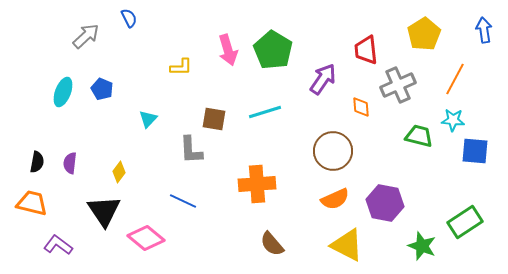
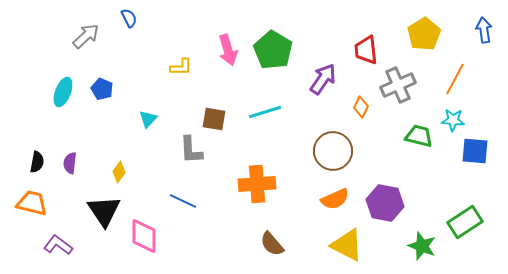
orange diamond: rotated 30 degrees clockwise
pink diamond: moved 2 px left, 2 px up; rotated 51 degrees clockwise
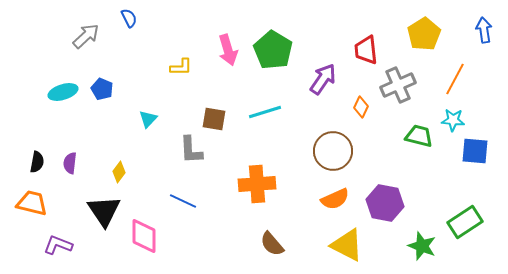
cyan ellipse: rotated 52 degrees clockwise
purple L-shape: rotated 16 degrees counterclockwise
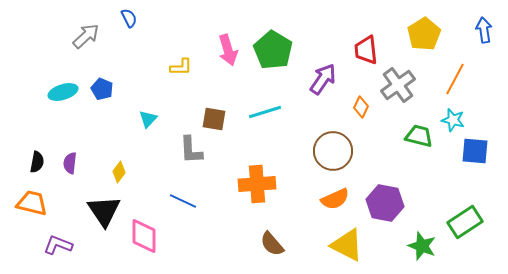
gray cross: rotated 12 degrees counterclockwise
cyan star: rotated 10 degrees clockwise
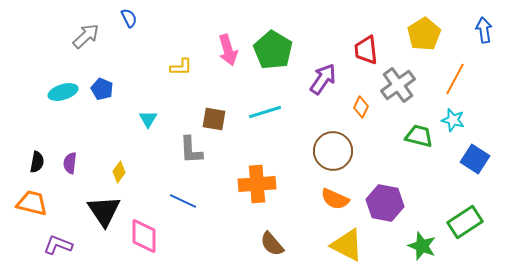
cyan triangle: rotated 12 degrees counterclockwise
blue square: moved 8 px down; rotated 28 degrees clockwise
orange semicircle: rotated 48 degrees clockwise
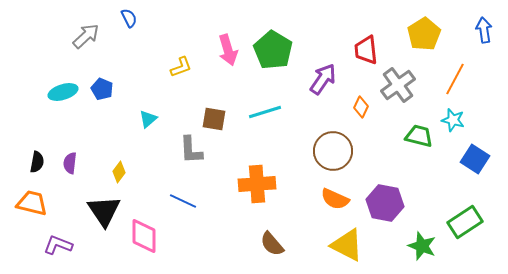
yellow L-shape: rotated 20 degrees counterclockwise
cyan triangle: rotated 18 degrees clockwise
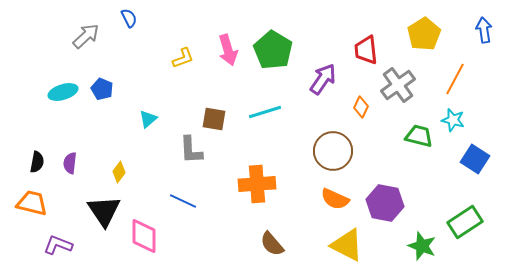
yellow L-shape: moved 2 px right, 9 px up
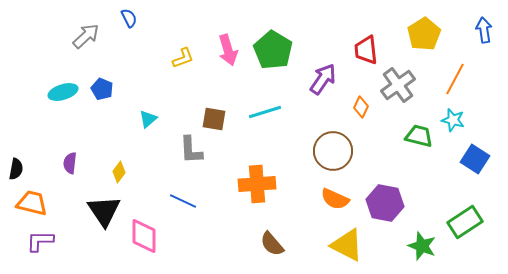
black semicircle: moved 21 px left, 7 px down
purple L-shape: moved 18 px left, 4 px up; rotated 20 degrees counterclockwise
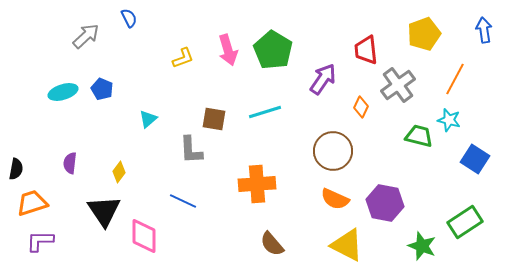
yellow pentagon: rotated 12 degrees clockwise
cyan star: moved 4 px left
orange trapezoid: rotated 32 degrees counterclockwise
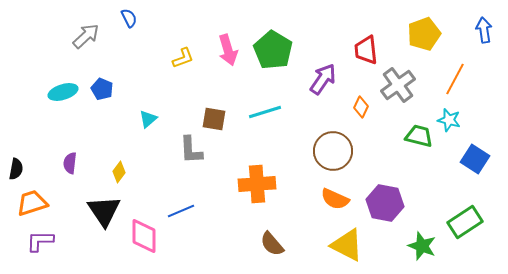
blue line: moved 2 px left, 10 px down; rotated 48 degrees counterclockwise
